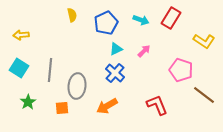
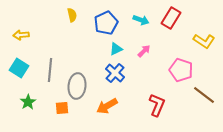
red L-shape: rotated 45 degrees clockwise
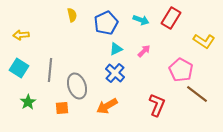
pink pentagon: rotated 10 degrees clockwise
gray ellipse: rotated 25 degrees counterclockwise
brown line: moved 7 px left, 1 px up
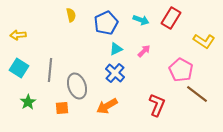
yellow semicircle: moved 1 px left
yellow arrow: moved 3 px left
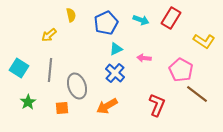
yellow arrow: moved 31 px right; rotated 35 degrees counterclockwise
pink arrow: moved 7 px down; rotated 128 degrees counterclockwise
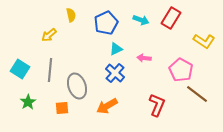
cyan square: moved 1 px right, 1 px down
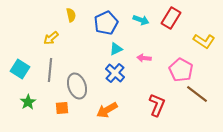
yellow arrow: moved 2 px right, 3 px down
orange arrow: moved 4 px down
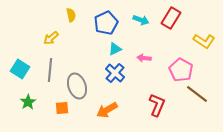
cyan triangle: moved 1 px left
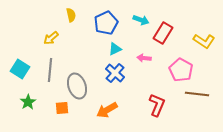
red rectangle: moved 8 px left, 15 px down
brown line: rotated 30 degrees counterclockwise
